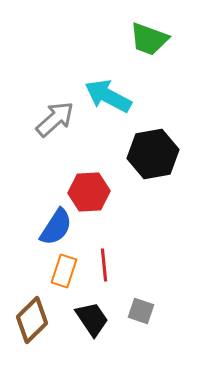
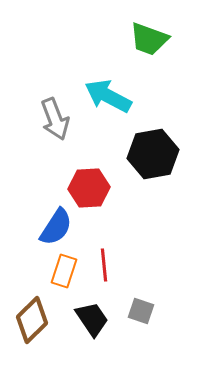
gray arrow: rotated 111 degrees clockwise
red hexagon: moved 4 px up
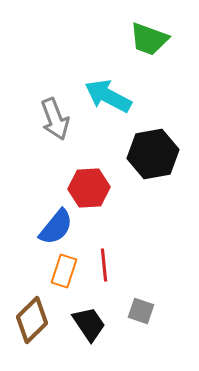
blue semicircle: rotated 6 degrees clockwise
black trapezoid: moved 3 px left, 5 px down
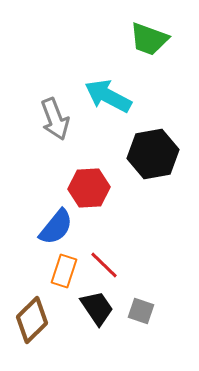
red line: rotated 40 degrees counterclockwise
black trapezoid: moved 8 px right, 16 px up
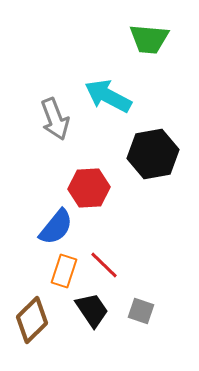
green trapezoid: rotated 15 degrees counterclockwise
black trapezoid: moved 5 px left, 2 px down
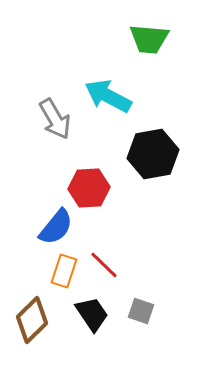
gray arrow: rotated 9 degrees counterclockwise
black trapezoid: moved 4 px down
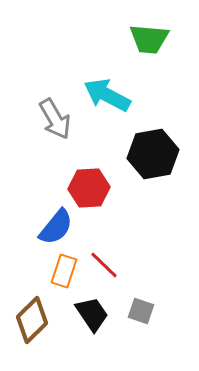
cyan arrow: moved 1 px left, 1 px up
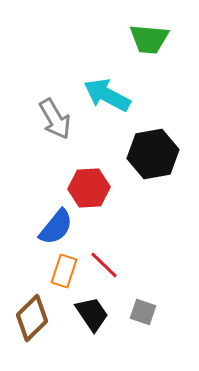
gray square: moved 2 px right, 1 px down
brown diamond: moved 2 px up
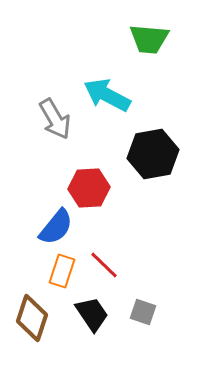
orange rectangle: moved 2 px left
brown diamond: rotated 27 degrees counterclockwise
